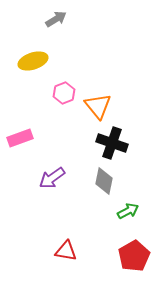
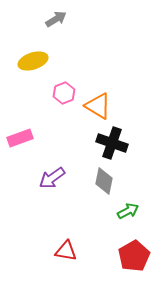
orange triangle: rotated 20 degrees counterclockwise
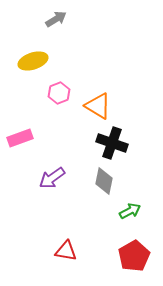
pink hexagon: moved 5 px left
green arrow: moved 2 px right
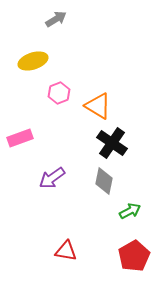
black cross: rotated 16 degrees clockwise
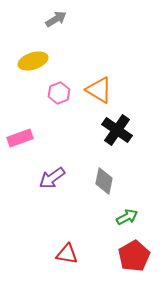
orange triangle: moved 1 px right, 16 px up
black cross: moved 5 px right, 13 px up
green arrow: moved 3 px left, 6 px down
red triangle: moved 1 px right, 3 px down
